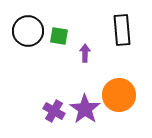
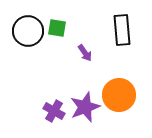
green square: moved 2 px left, 8 px up
purple arrow: rotated 144 degrees clockwise
purple star: moved 2 px up; rotated 16 degrees clockwise
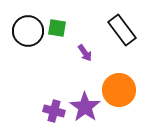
black rectangle: rotated 32 degrees counterclockwise
orange circle: moved 5 px up
purple star: rotated 16 degrees counterclockwise
purple cross: rotated 15 degrees counterclockwise
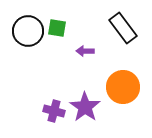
black rectangle: moved 1 px right, 2 px up
purple arrow: moved 2 px up; rotated 126 degrees clockwise
orange circle: moved 4 px right, 3 px up
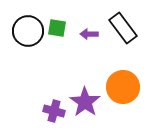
purple arrow: moved 4 px right, 17 px up
purple star: moved 5 px up
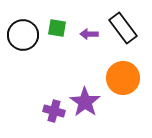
black circle: moved 5 px left, 4 px down
orange circle: moved 9 px up
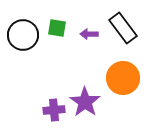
purple cross: moved 1 px up; rotated 20 degrees counterclockwise
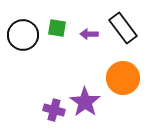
purple cross: rotated 20 degrees clockwise
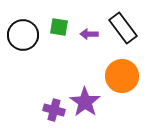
green square: moved 2 px right, 1 px up
orange circle: moved 1 px left, 2 px up
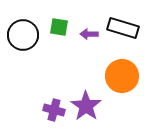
black rectangle: rotated 36 degrees counterclockwise
purple star: moved 1 px right, 4 px down
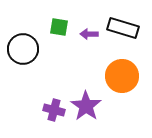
black circle: moved 14 px down
